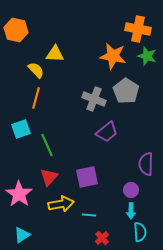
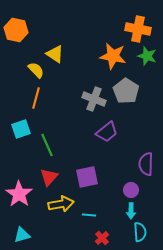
yellow triangle: rotated 30 degrees clockwise
cyan triangle: rotated 18 degrees clockwise
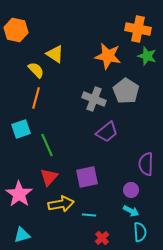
orange star: moved 5 px left
cyan arrow: rotated 63 degrees counterclockwise
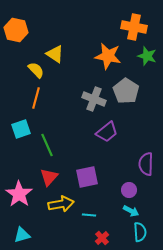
orange cross: moved 4 px left, 2 px up
purple circle: moved 2 px left
